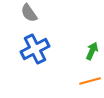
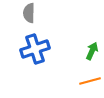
gray semicircle: rotated 36 degrees clockwise
blue cross: rotated 8 degrees clockwise
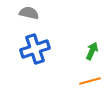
gray semicircle: rotated 102 degrees clockwise
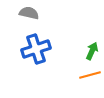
blue cross: moved 1 px right
orange line: moved 6 px up
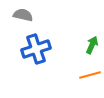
gray semicircle: moved 6 px left, 2 px down
green arrow: moved 6 px up
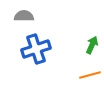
gray semicircle: moved 1 px right, 1 px down; rotated 12 degrees counterclockwise
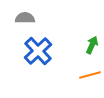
gray semicircle: moved 1 px right, 2 px down
blue cross: moved 2 px right, 2 px down; rotated 24 degrees counterclockwise
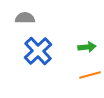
green arrow: moved 5 px left, 2 px down; rotated 60 degrees clockwise
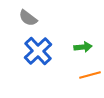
gray semicircle: moved 3 px right; rotated 144 degrees counterclockwise
green arrow: moved 4 px left
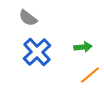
blue cross: moved 1 px left, 1 px down
orange line: rotated 25 degrees counterclockwise
